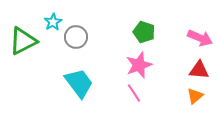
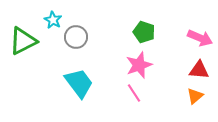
cyan star: moved 2 px up; rotated 12 degrees counterclockwise
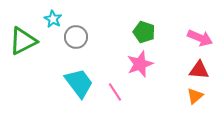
cyan star: moved 1 px up
pink star: moved 1 px right, 1 px up
pink line: moved 19 px left, 1 px up
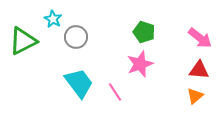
pink arrow: rotated 15 degrees clockwise
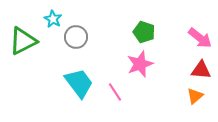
red triangle: moved 2 px right
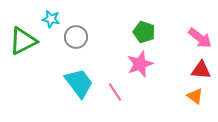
cyan star: moved 2 px left; rotated 18 degrees counterclockwise
orange triangle: rotated 42 degrees counterclockwise
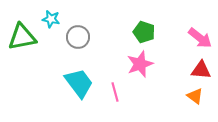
gray circle: moved 2 px right
green triangle: moved 1 px left, 4 px up; rotated 16 degrees clockwise
pink line: rotated 18 degrees clockwise
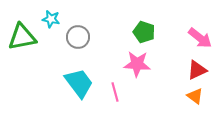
pink star: moved 3 px left; rotated 24 degrees clockwise
red triangle: moved 4 px left; rotated 30 degrees counterclockwise
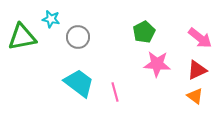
green pentagon: rotated 25 degrees clockwise
pink star: moved 20 px right
cyan trapezoid: rotated 16 degrees counterclockwise
